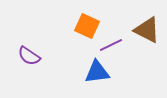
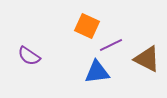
brown triangle: moved 29 px down
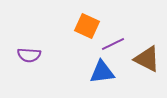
purple line: moved 2 px right, 1 px up
purple semicircle: moved 1 px up; rotated 30 degrees counterclockwise
blue triangle: moved 5 px right
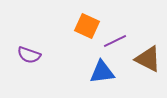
purple line: moved 2 px right, 3 px up
purple semicircle: rotated 15 degrees clockwise
brown triangle: moved 1 px right
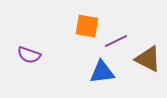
orange square: rotated 15 degrees counterclockwise
purple line: moved 1 px right
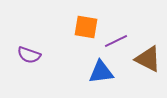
orange square: moved 1 px left, 1 px down
blue triangle: moved 1 px left
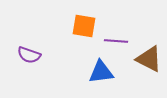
orange square: moved 2 px left, 1 px up
purple line: rotated 30 degrees clockwise
brown triangle: moved 1 px right
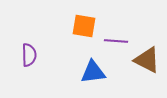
purple semicircle: rotated 110 degrees counterclockwise
brown triangle: moved 2 px left, 1 px down
blue triangle: moved 8 px left
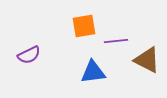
orange square: rotated 20 degrees counterclockwise
purple line: rotated 10 degrees counterclockwise
purple semicircle: rotated 65 degrees clockwise
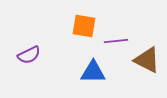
orange square: rotated 20 degrees clockwise
blue triangle: rotated 8 degrees clockwise
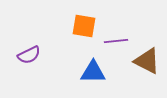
brown triangle: moved 1 px down
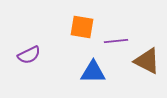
orange square: moved 2 px left, 1 px down
